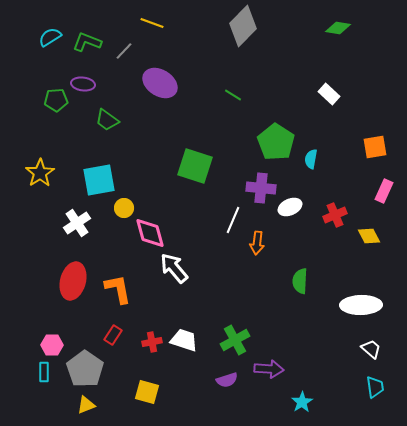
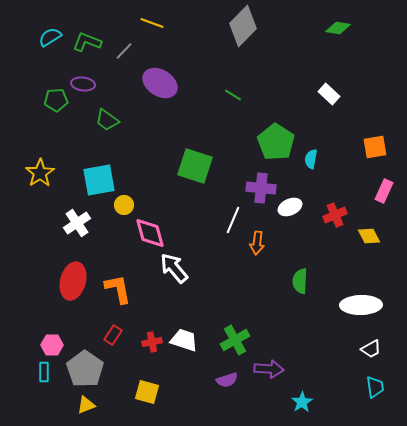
yellow circle at (124, 208): moved 3 px up
white trapezoid at (371, 349): rotated 110 degrees clockwise
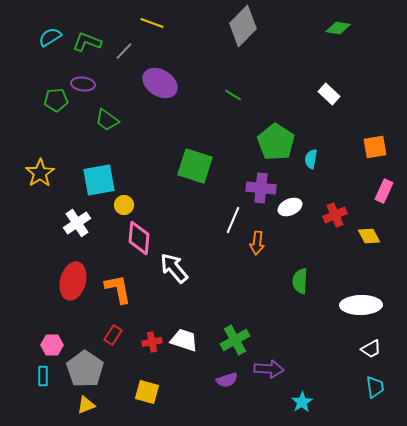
pink diamond at (150, 233): moved 11 px left, 5 px down; rotated 20 degrees clockwise
cyan rectangle at (44, 372): moved 1 px left, 4 px down
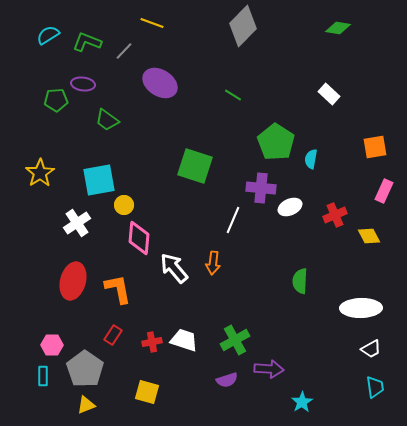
cyan semicircle at (50, 37): moved 2 px left, 2 px up
orange arrow at (257, 243): moved 44 px left, 20 px down
white ellipse at (361, 305): moved 3 px down
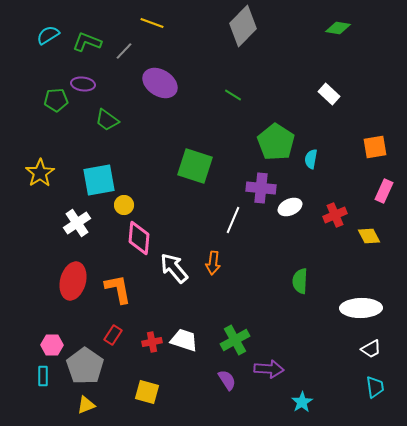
gray pentagon at (85, 369): moved 3 px up
purple semicircle at (227, 380): rotated 105 degrees counterclockwise
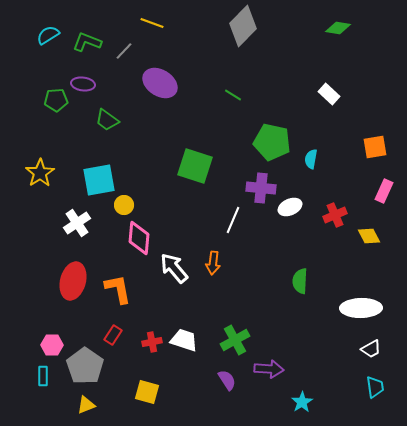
green pentagon at (276, 142): moved 4 px left; rotated 21 degrees counterclockwise
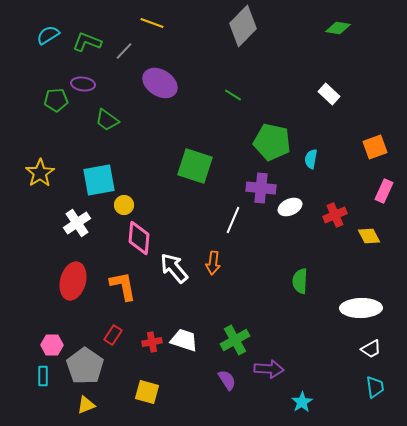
orange square at (375, 147): rotated 10 degrees counterclockwise
orange L-shape at (118, 289): moved 5 px right, 3 px up
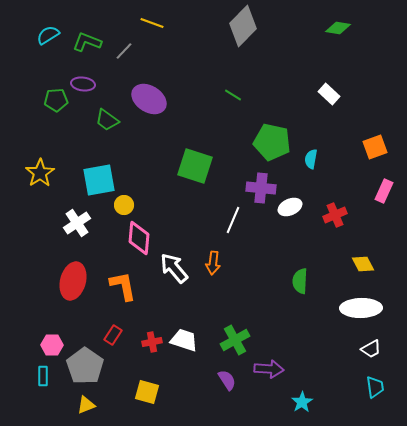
purple ellipse at (160, 83): moved 11 px left, 16 px down
yellow diamond at (369, 236): moved 6 px left, 28 px down
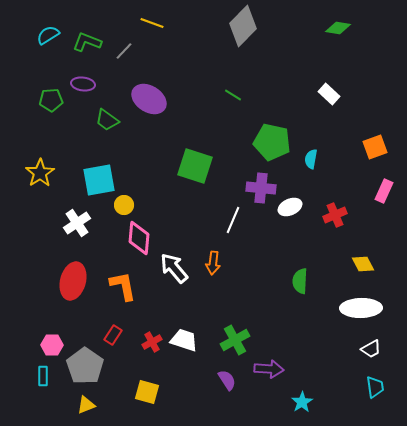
green pentagon at (56, 100): moved 5 px left
red cross at (152, 342): rotated 18 degrees counterclockwise
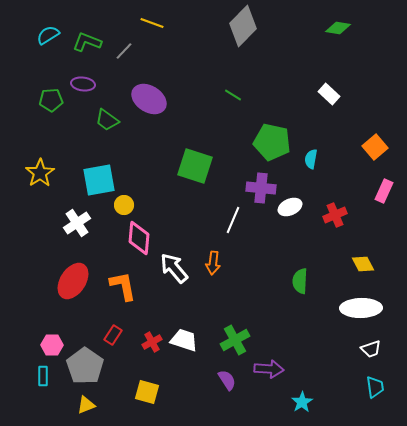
orange square at (375, 147): rotated 20 degrees counterclockwise
red ellipse at (73, 281): rotated 18 degrees clockwise
white trapezoid at (371, 349): rotated 10 degrees clockwise
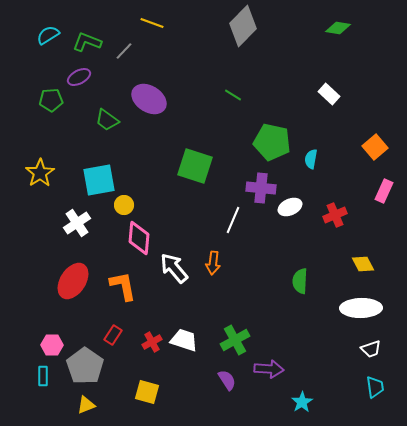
purple ellipse at (83, 84): moved 4 px left, 7 px up; rotated 35 degrees counterclockwise
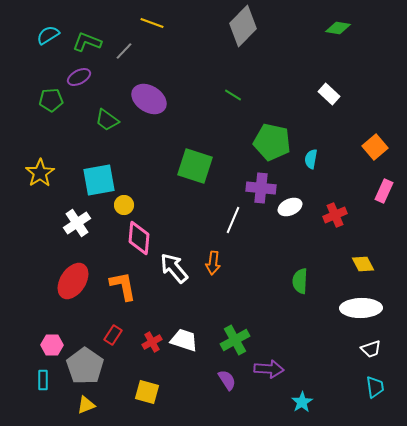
cyan rectangle at (43, 376): moved 4 px down
